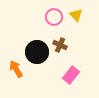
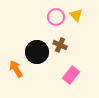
pink circle: moved 2 px right
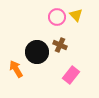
pink circle: moved 1 px right
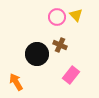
black circle: moved 2 px down
orange arrow: moved 13 px down
